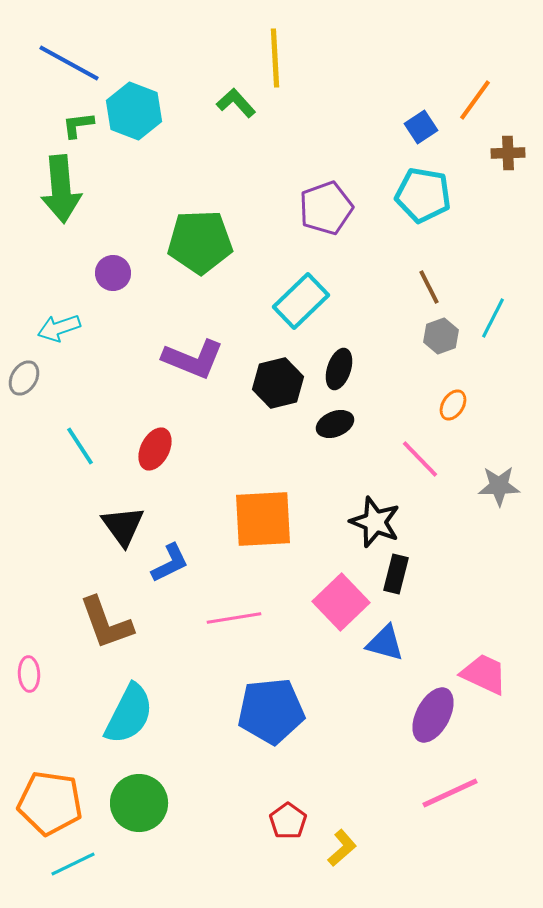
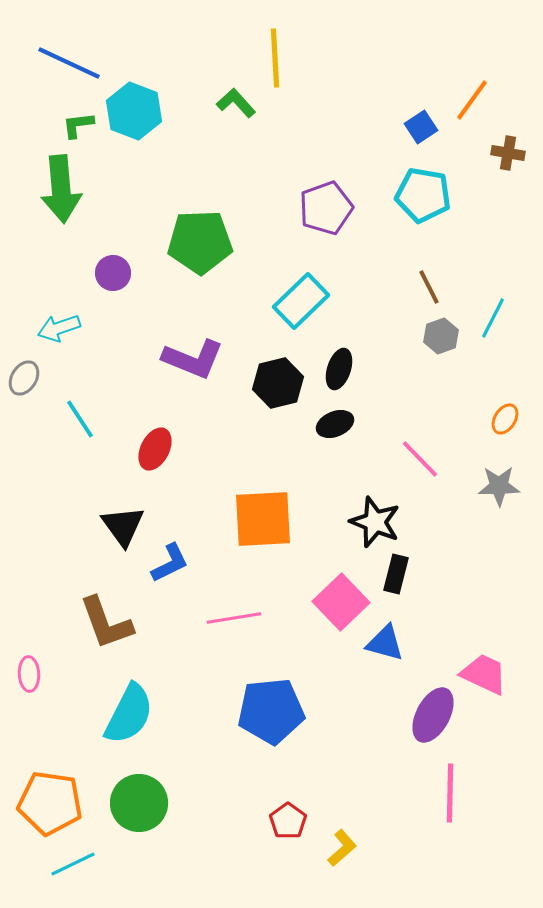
blue line at (69, 63): rotated 4 degrees counterclockwise
orange line at (475, 100): moved 3 px left
brown cross at (508, 153): rotated 12 degrees clockwise
orange ellipse at (453, 405): moved 52 px right, 14 px down
cyan line at (80, 446): moved 27 px up
pink line at (450, 793): rotated 64 degrees counterclockwise
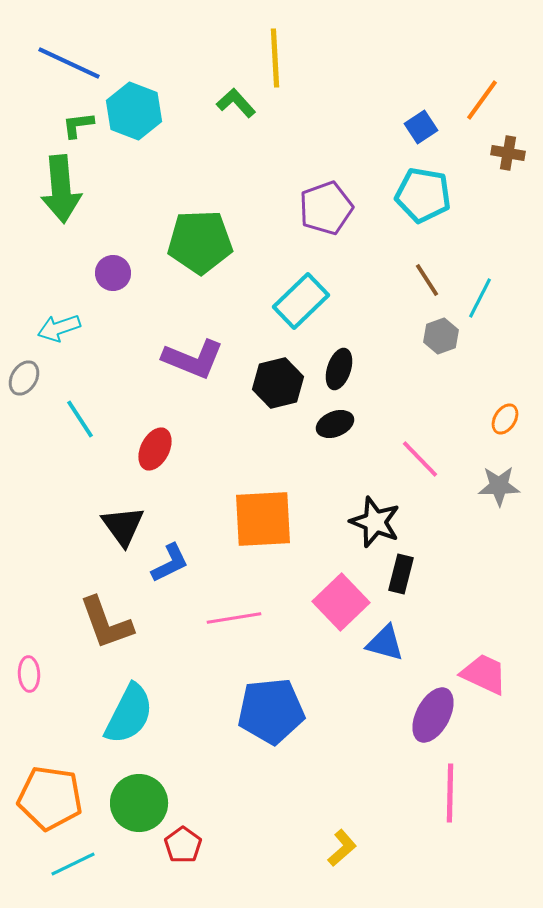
orange line at (472, 100): moved 10 px right
brown line at (429, 287): moved 2 px left, 7 px up; rotated 6 degrees counterclockwise
cyan line at (493, 318): moved 13 px left, 20 px up
black rectangle at (396, 574): moved 5 px right
orange pentagon at (50, 803): moved 5 px up
red pentagon at (288, 821): moved 105 px left, 24 px down
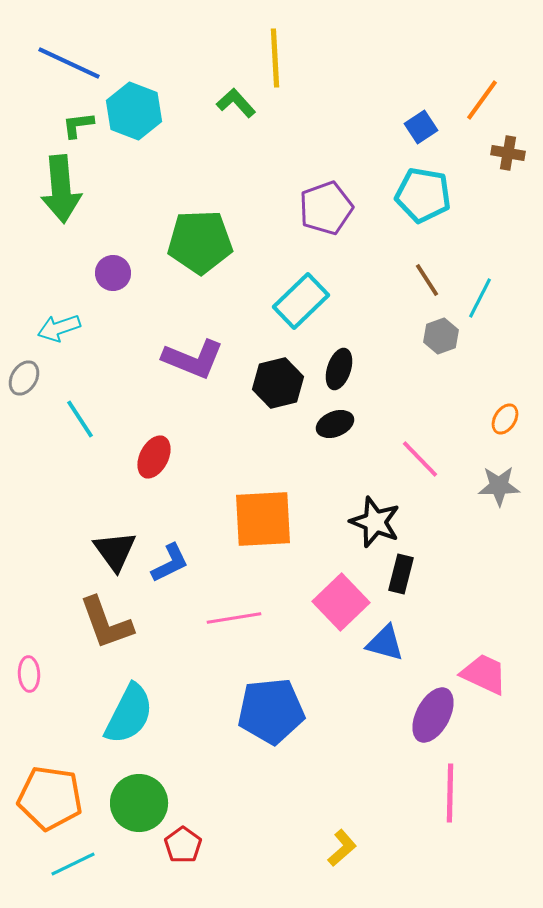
red ellipse at (155, 449): moved 1 px left, 8 px down
black triangle at (123, 526): moved 8 px left, 25 px down
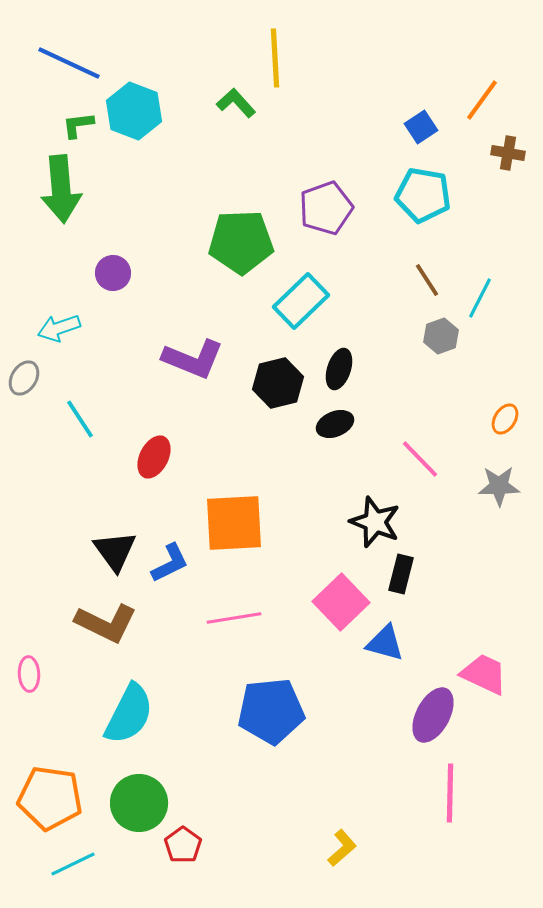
green pentagon at (200, 242): moved 41 px right
orange square at (263, 519): moved 29 px left, 4 px down
brown L-shape at (106, 623): rotated 44 degrees counterclockwise
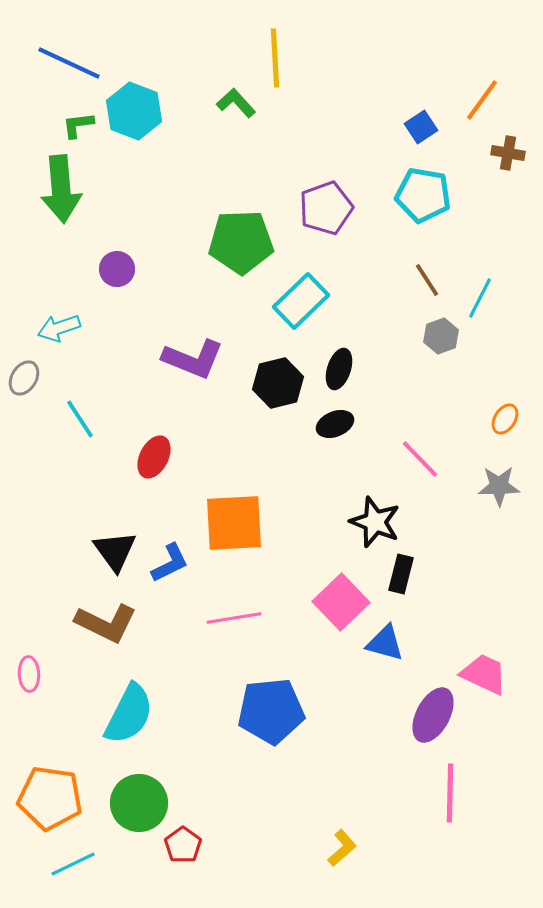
purple circle at (113, 273): moved 4 px right, 4 px up
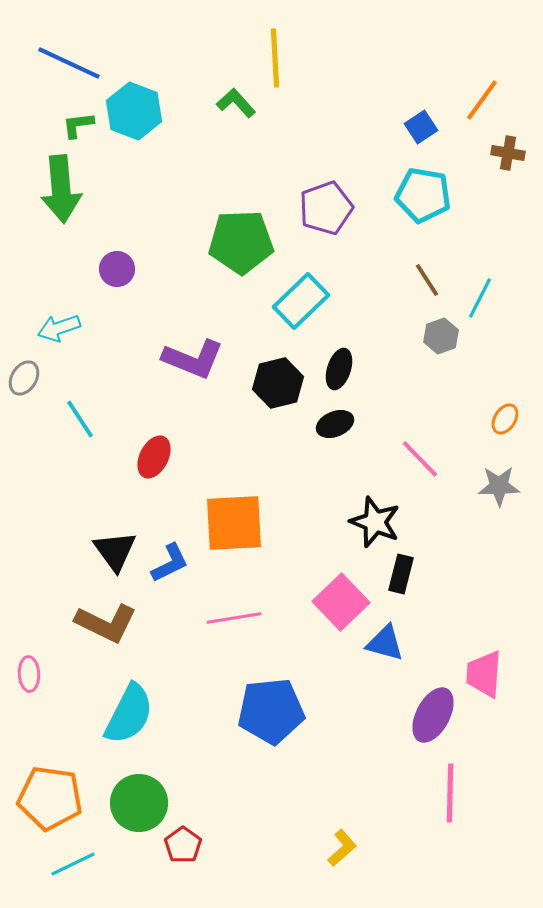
pink trapezoid at (484, 674): rotated 111 degrees counterclockwise
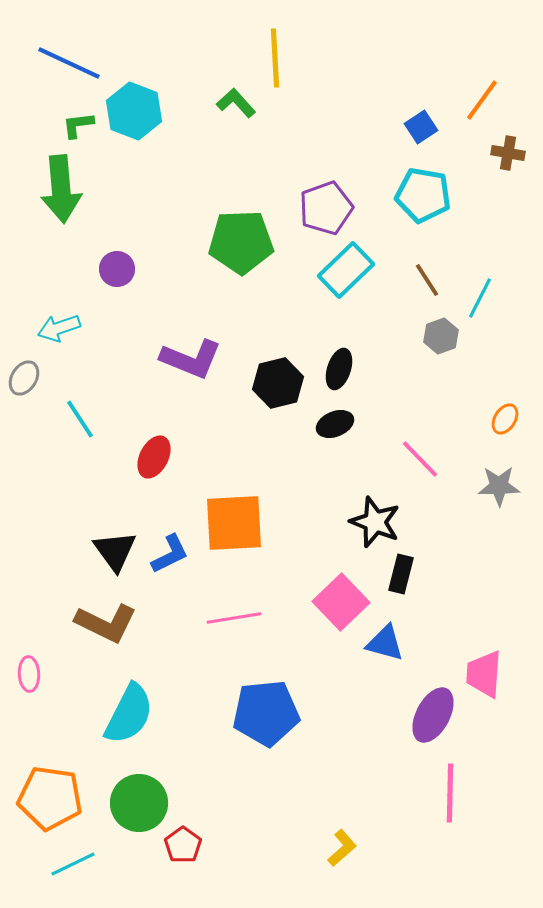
cyan rectangle at (301, 301): moved 45 px right, 31 px up
purple L-shape at (193, 359): moved 2 px left
blue L-shape at (170, 563): moved 9 px up
blue pentagon at (271, 711): moved 5 px left, 2 px down
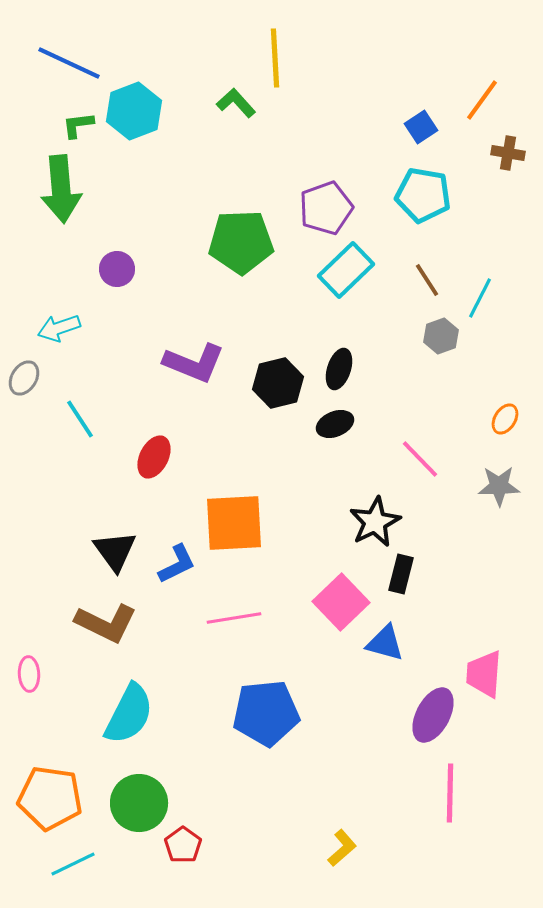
cyan hexagon at (134, 111): rotated 18 degrees clockwise
purple L-shape at (191, 359): moved 3 px right, 4 px down
black star at (375, 522): rotated 24 degrees clockwise
blue L-shape at (170, 554): moved 7 px right, 10 px down
